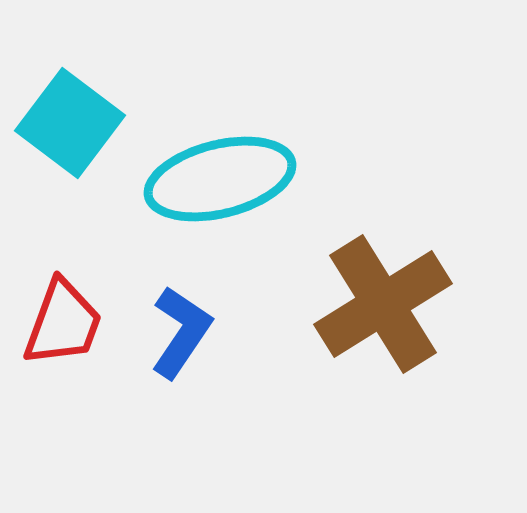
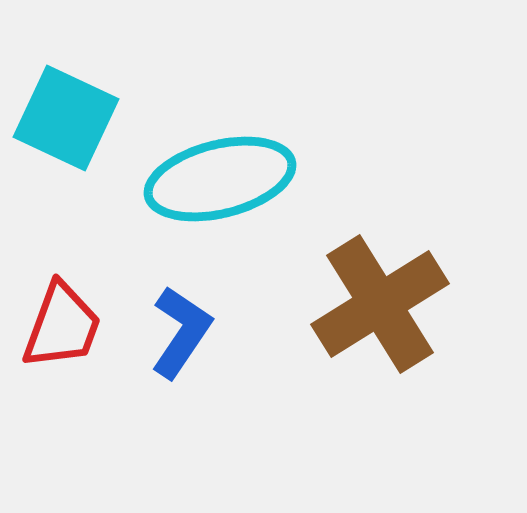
cyan square: moved 4 px left, 5 px up; rotated 12 degrees counterclockwise
brown cross: moved 3 px left
red trapezoid: moved 1 px left, 3 px down
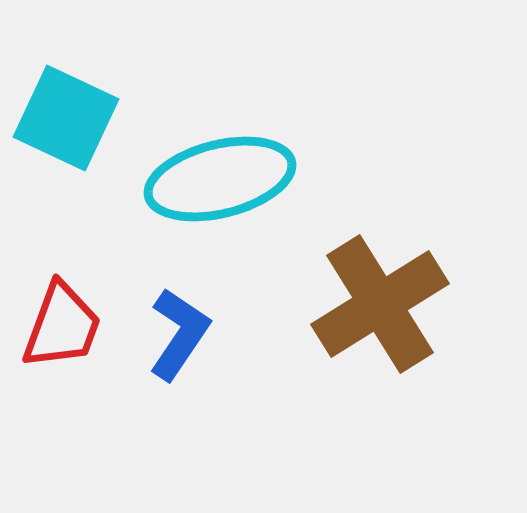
blue L-shape: moved 2 px left, 2 px down
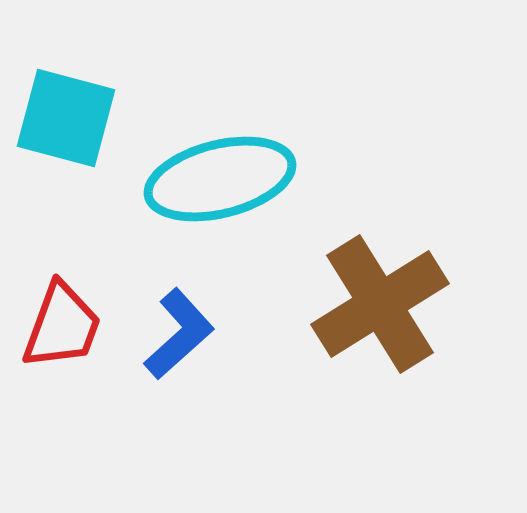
cyan square: rotated 10 degrees counterclockwise
blue L-shape: rotated 14 degrees clockwise
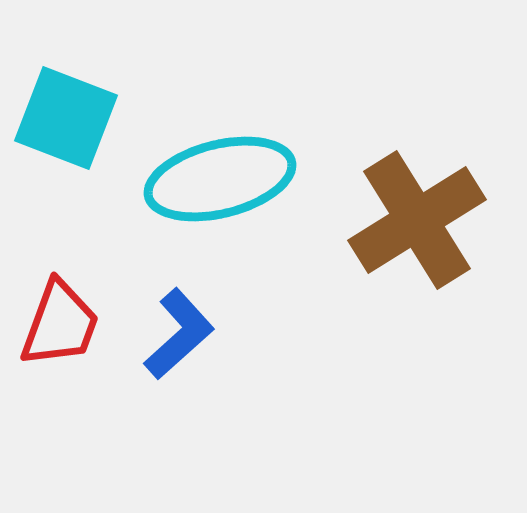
cyan square: rotated 6 degrees clockwise
brown cross: moved 37 px right, 84 px up
red trapezoid: moved 2 px left, 2 px up
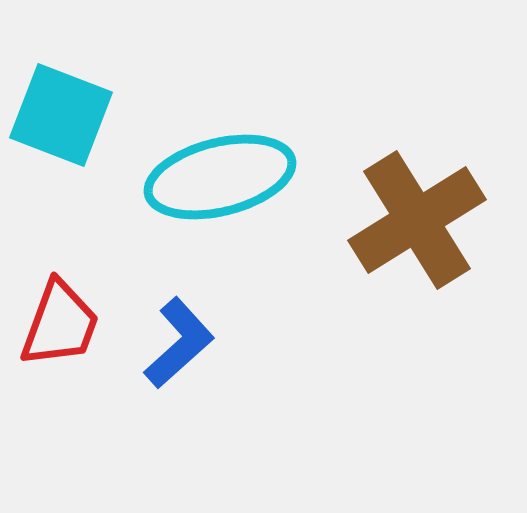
cyan square: moved 5 px left, 3 px up
cyan ellipse: moved 2 px up
blue L-shape: moved 9 px down
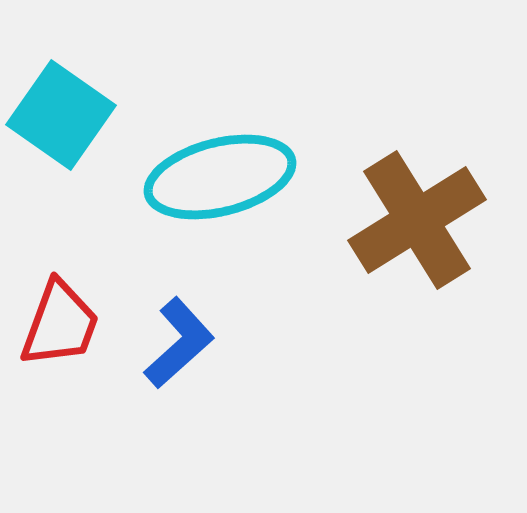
cyan square: rotated 14 degrees clockwise
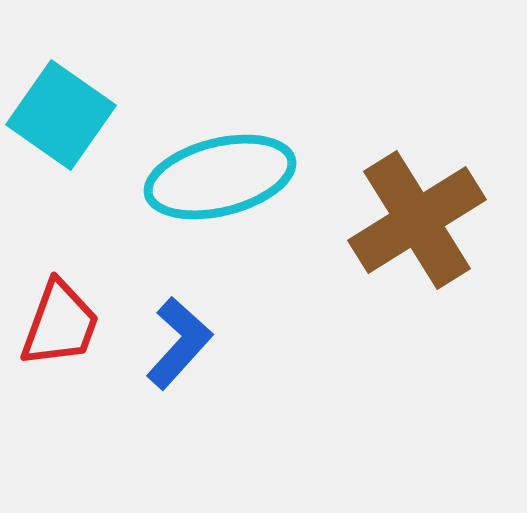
blue L-shape: rotated 6 degrees counterclockwise
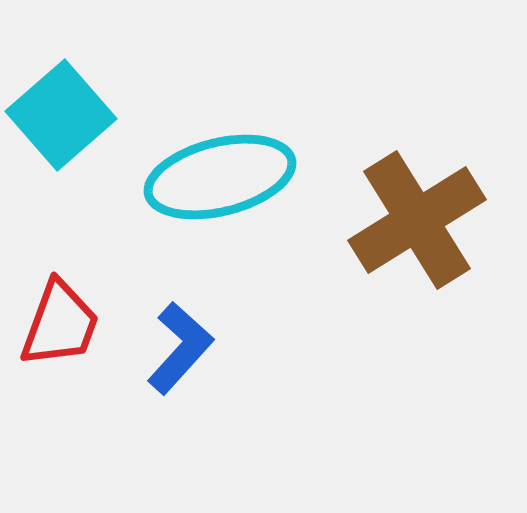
cyan square: rotated 14 degrees clockwise
blue L-shape: moved 1 px right, 5 px down
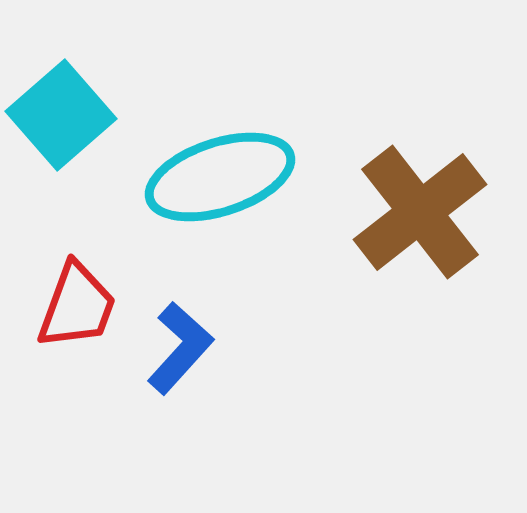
cyan ellipse: rotated 4 degrees counterclockwise
brown cross: moved 3 px right, 8 px up; rotated 6 degrees counterclockwise
red trapezoid: moved 17 px right, 18 px up
